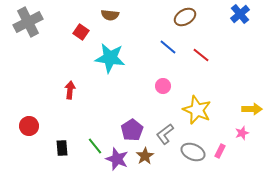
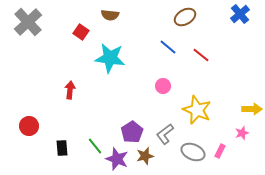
gray cross: rotated 16 degrees counterclockwise
purple pentagon: moved 2 px down
brown star: rotated 18 degrees clockwise
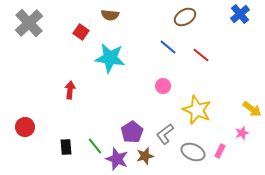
gray cross: moved 1 px right, 1 px down
yellow arrow: rotated 36 degrees clockwise
red circle: moved 4 px left, 1 px down
black rectangle: moved 4 px right, 1 px up
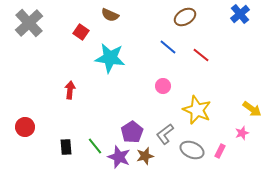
brown semicircle: rotated 18 degrees clockwise
gray ellipse: moved 1 px left, 2 px up
purple star: moved 2 px right, 2 px up
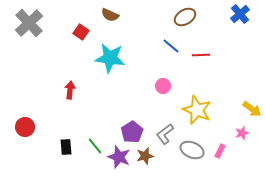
blue line: moved 3 px right, 1 px up
red line: rotated 42 degrees counterclockwise
